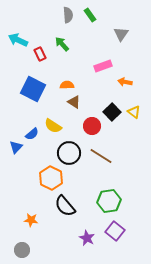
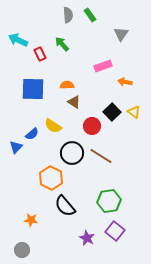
blue square: rotated 25 degrees counterclockwise
black circle: moved 3 px right
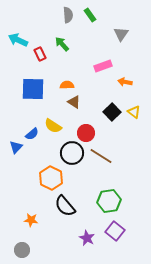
red circle: moved 6 px left, 7 px down
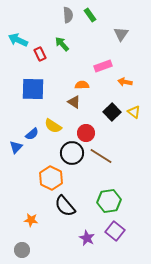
orange semicircle: moved 15 px right
